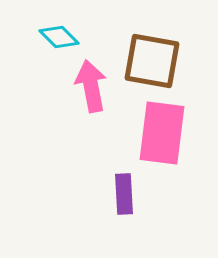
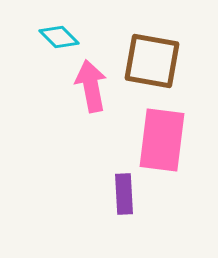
pink rectangle: moved 7 px down
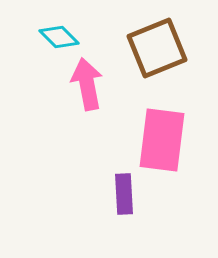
brown square: moved 5 px right, 13 px up; rotated 32 degrees counterclockwise
pink arrow: moved 4 px left, 2 px up
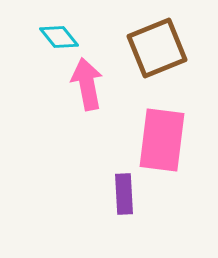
cyan diamond: rotated 6 degrees clockwise
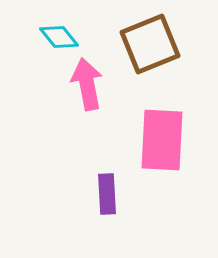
brown square: moved 7 px left, 4 px up
pink rectangle: rotated 4 degrees counterclockwise
purple rectangle: moved 17 px left
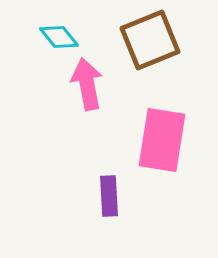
brown square: moved 4 px up
pink rectangle: rotated 6 degrees clockwise
purple rectangle: moved 2 px right, 2 px down
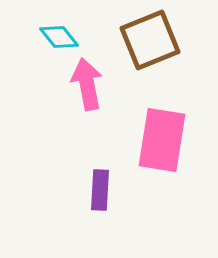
purple rectangle: moved 9 px left, 6 px up; rotated 6 degrees clockwise
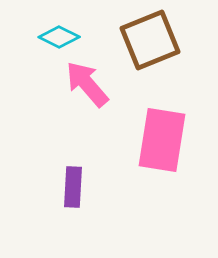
cyan diamond: rotated 24 degrees counterclockwise
pink arrow: rotated 30 degrees counterclockwise
purple rectangle: moved 27 px left, 3 px up
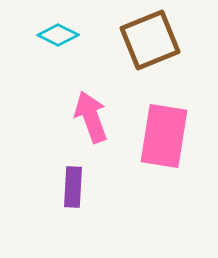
cyan diamond: moved 1 px left, 2 px up
pink arrow: moved 4 px right, 33 px down; rotated 21 degrees clockwise
pink rectangle: moved 2 px right, 4 px up
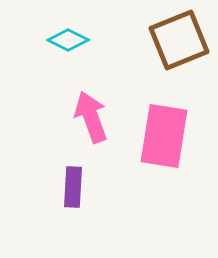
cyan diamond: moved 10 px right, 5 px down
brown square: moved 29 px right
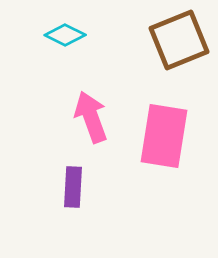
cyan diamond: moved 3 px left, 5 px up
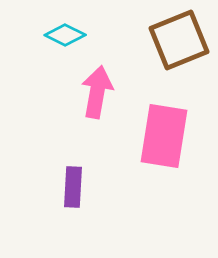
pink arrow: moved 6 px right, 25 px up; rotated 30 degrees clockwise
